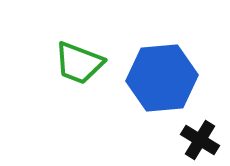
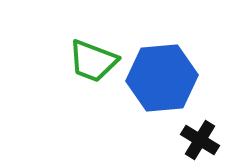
green trapezoid: moved 14 px right, 2 px up
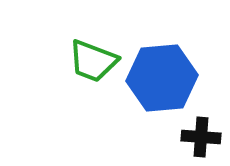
black cross: moved 1 px right, 3 px up; rotated 27 degrees counterclockwise
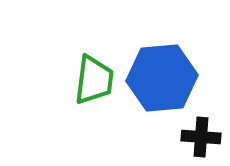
green trapezoid: moved 1 px right, 19 px down; rotated 104 degrees counterclockwise
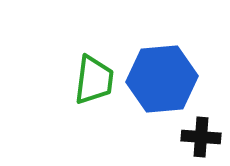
blue hexagon: moved 1 px down
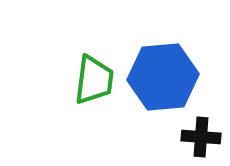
blue hexagon: moved 1 px right, 2 px up
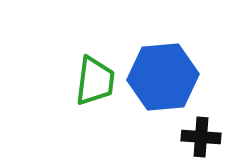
green trapezoid: moved 1 px right, 1 px down
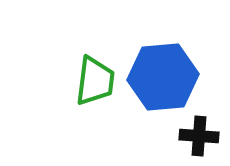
black cross: moved 2 px left, 1 px up
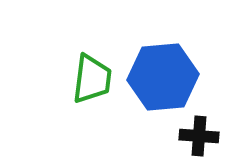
green trapezoid: moved 3 px left, 2 px up
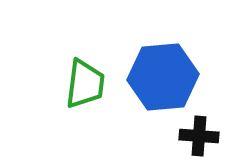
green trapezoid: moved 7 px left, 5 px down
